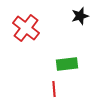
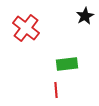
black star: moved 5 px right; rotated 12 degrees counterclockwise
red line: moved 2 px right, 1 px down
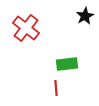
red line: moved 2 px up
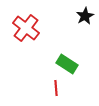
green rectangle: rotated 40 degrees clockwise
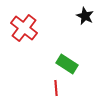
black star: rotated 18 degrees counterclockwise
red cross: moved 2 px left
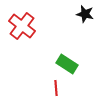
black star: moved 2 px up; rotated 12 degrees counterclockwise
red cross: moved 2 px left, 2 px up
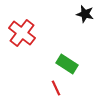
red cross: moved 7 px down
red line: rotated 21 degrees counterclockwise
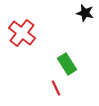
black star: moved 1 px up
green rectangle: rotated 25 degrees clockwise
